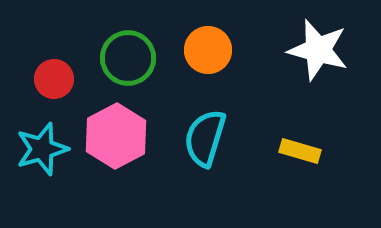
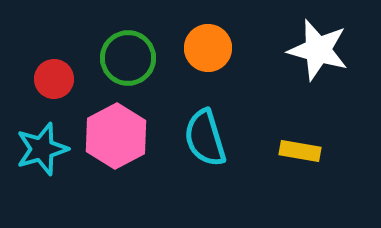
orange circle: moved 2 px up
cyan semicircle: rotated 34 degrees counterclockwise
yellow rectangle: rotated 6 degrees counterclockwise
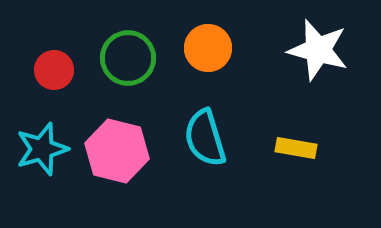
red circle: moved 9 px up
pink hexagon: moved 1 px right, 15 px down; rotated 18 degrees counterclockwise
yellow rectangle: moved 4 px left, 3 px up
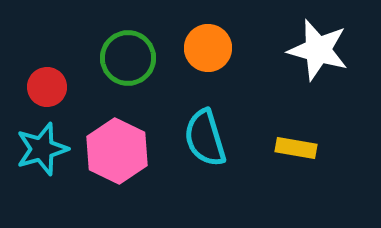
red circle: moved 7 px left, 17 px down
pink hexagon: rotated 12 degrees clockwise
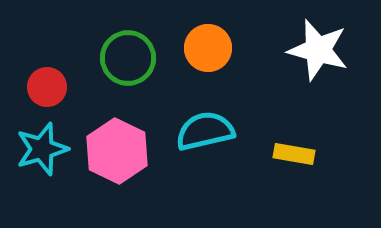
cyan semicircle: moved 7 px up; rotated 94 degrees clockwise
yellow rectangle: moved 2 px left, 6 px down
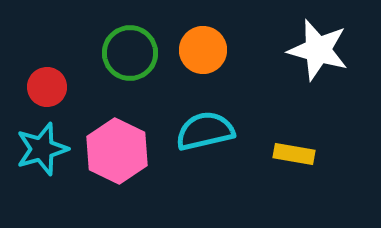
orange circle: moved 5 px left, 2 px down
green circle: moved 2 px right, 5 px up
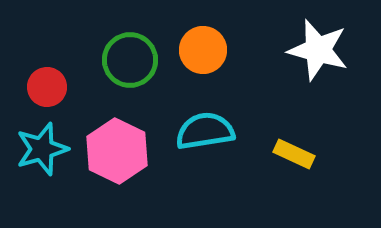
green circle: moved 7 px down
cyan semicircle: rotated 4 degrees clockwise
yellow rectangle: rotated 15 degrees clockwise
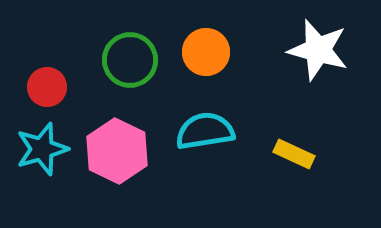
orange circle: moved 3 px right, 2 px down
